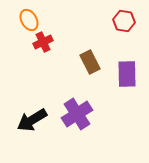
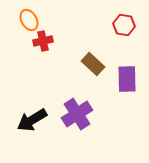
red hexagon: moved 4 px down
red cross: moved 1 px up; rotated 12 degrees clockwise
brown rectangle: moved 3 px right, 2 px down; rotated 20 degrees counterclockwise
purple rectangle: moved 5 px down
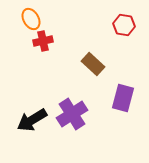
orange ellipse: moved 2 px right, 1 px up
purple rectangle: moved 4 px left, 19 px down; rotated 16 degrees clockwise
purple cross: moved 5 px left
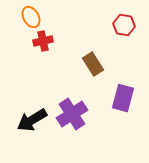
orange ellipse: moved 2 px up
brown rectangle: rotated 15 degrees clockwise
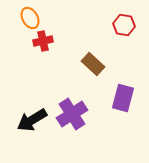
orange ellipse: moved 1 px left, 1 px down
brown rectangle: rotated 15 degrees counterclockwise
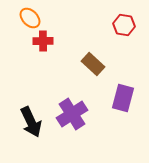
orange ellipse: rotated 15 degrees counterclockwise
red cross: rotated 12 degrees clockwise
black arrow: moved 1 px left, 2 px down; rotated 84 degrees counterclockwise
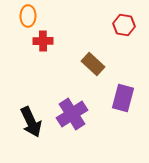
orange ellipse: moved 2 px left, 2 px up; rotated 45 degrees clockwise
